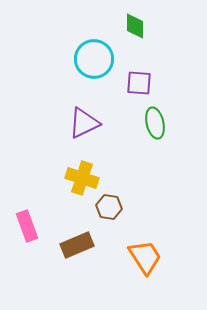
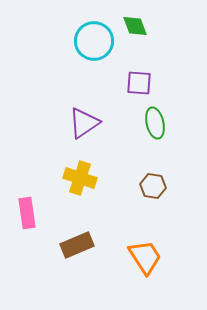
green diamond: rotated 20 degrees counterclockwise
cyan circle: moved 18 px up
purple triangle: rotated 8 degrees counterclockwise
yellow cross: moved 2 px left
brown hexagon: moved 44 px right, 21 px up
pink rectangle: moved 13 px up; rotated 12 degrees clockwise
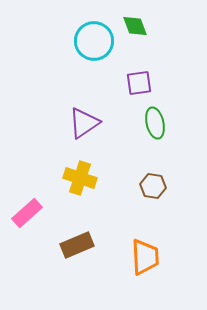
purple square: rotated 12 degrees counterclockwise
pink rectangle: rotated 56 degrees clockwise
orange trapezoid: rotated 30 degrees clockwise
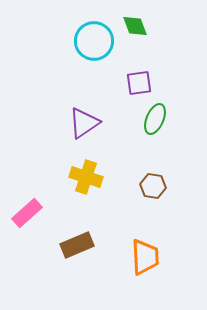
green ellipse: moved 4 px up; rotated 36 degrees clockwise
yellow cross: moved 6 px right, 1 px up
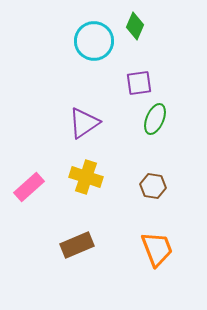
green diamond: rotated 44 degrees clockwise
pink rectangle: moved 2 px right, 26 px up
orange trapezoid: moved 12 px right, 8 px up; rotated 18 degrees counterclockwise
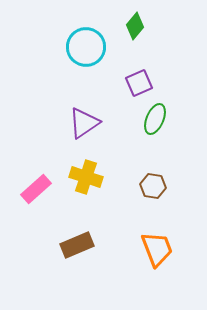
green diamond: rotated 16 degrees clockwise
cyan circle: moved 8 px left, 6 px down
purple square: rotated 16 degrees counterclockwise
pink rectangle: moved 7 px right, 2 px down
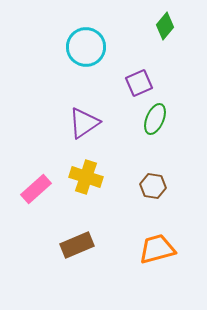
green diamond: moved 30 px right
orange trapezoid: rotated 84 degrees counterclockwise
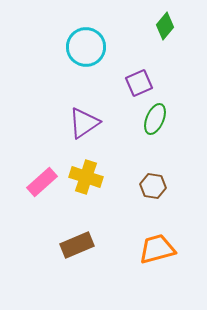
pink rectangle: moved 6 px right, 7 px up
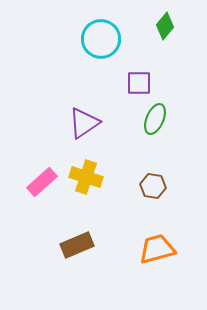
cyan circle: moved 15 px right, 8 px up
purple square: rotated 24 degrees clockwise
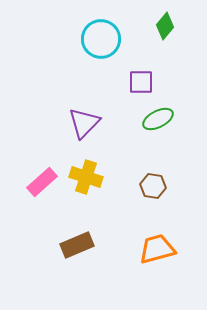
purple square: moved 2 px right, 1 px up
green ellipse: moved 3 px right; rotated 40 degrees clockwise
purple triangle: rotated 12 degrees counterclockwise
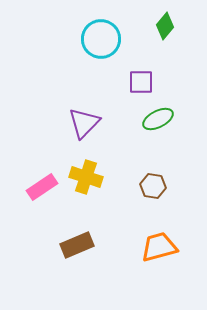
pink rectangle: moved 5 px down; rotated 8 degrees clockwise
orange trapezoid: moved 2 px right, 2 px up
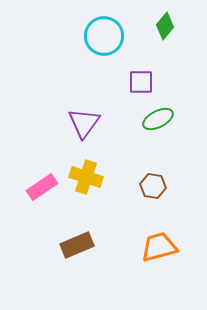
cyan circle: moved 3 px right, 3 px up
purple triangle: rotated 8 degrees counterclockwise
